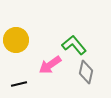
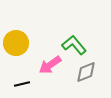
yellow circle: moved 3 px down
gray diamond: rotated 55 degrees clockwise
black line: moved 3 px right
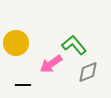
pink arrow: moved 1 px right, 1 px up
gray diamond: moved 2 px right
black line: moved 1 px right, 1 px down; rotated 14 degrees clockwise
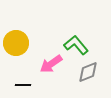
green L-shape: moved 2 px right
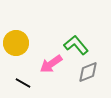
black line: moved 2 px up; rotated 28 degrees clockwise
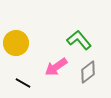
green L-shape: moved 3 px right, 5 px up
pink arrow: moved 5 px right, 3 px down
gray diamond: rotated 15 degrees counterclockwise
